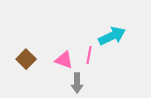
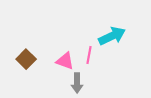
pink triangle: moved 1 px right, 1 px down
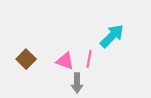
cyan arrow: rotated 20 degrees counterclockwise
pink line: moved 4 px down
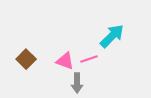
pink line: rotated 60 degrees clockwise
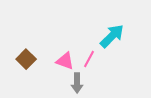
pink line: rotated 42 degrees counterclockwise
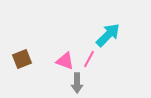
cyan arrow: moved 4 px left, 1 px up
brown square: moved 4 px left; rotated 24 degrees clockwise
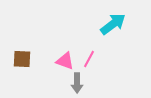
cyan arrow: moved 5 px right, 11 px up; rotated 8 degrees clockwise
brown square: rotated 24 degrees clockwise
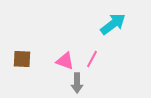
pink line: moved 3 px right
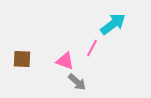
pink line: moved 11 px up
gray arrow: moved 1 px up; rotated 48 degrees counterclockwise
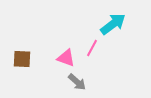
pink triangle: moved 1 px right, 3 px up
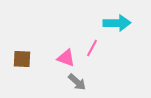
cyan arrow: moved 4 px right, 1 px up; rotated 36 degrees clockwise
